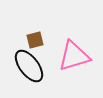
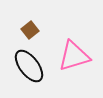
brown square: moved 5 px left, 10 px up; rotated 24 degrees counterclockwise
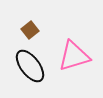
black ellipse: moved 1 px right
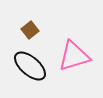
black ellipse: rotated 12 degrees counterclockwise
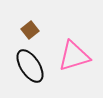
black ellipse: rotated 16 degrees clockwise
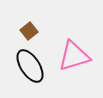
brown square: moved 1 px left, 1 px down
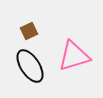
brown square: rotated 12 degrees clockwise
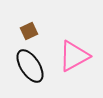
pink triangle: rotated 12 degrees counterclockwise
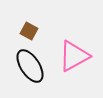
brown square: rotated 36 degrees counterclockwise
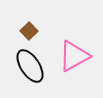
brown square: rotated 18 degrees clockwise
